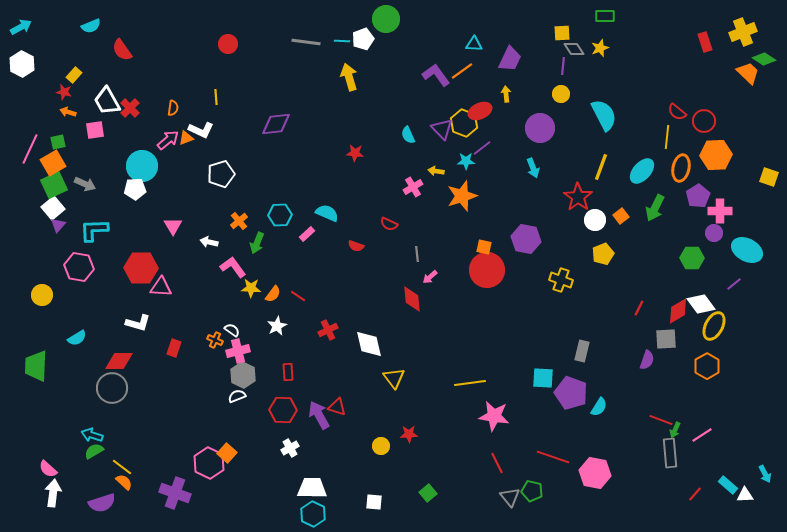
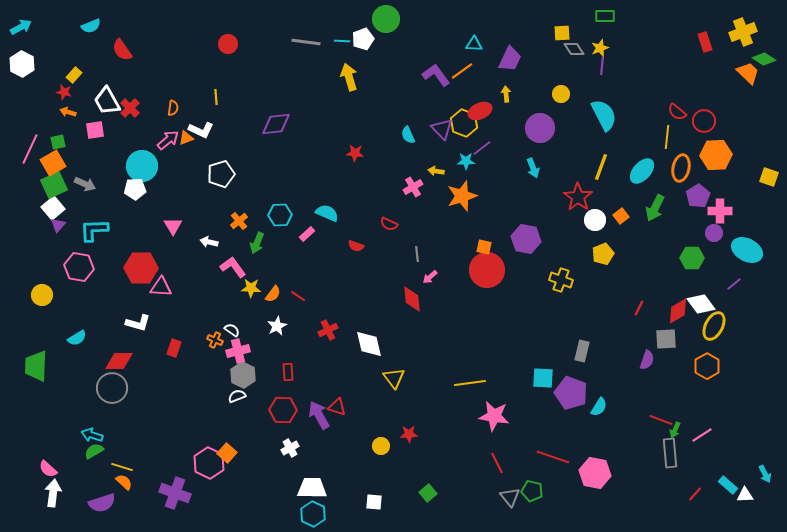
purple line at (563, 66): moved 39 px right
yellow line at (122, 467): rotated 20 degrees counterclockwise
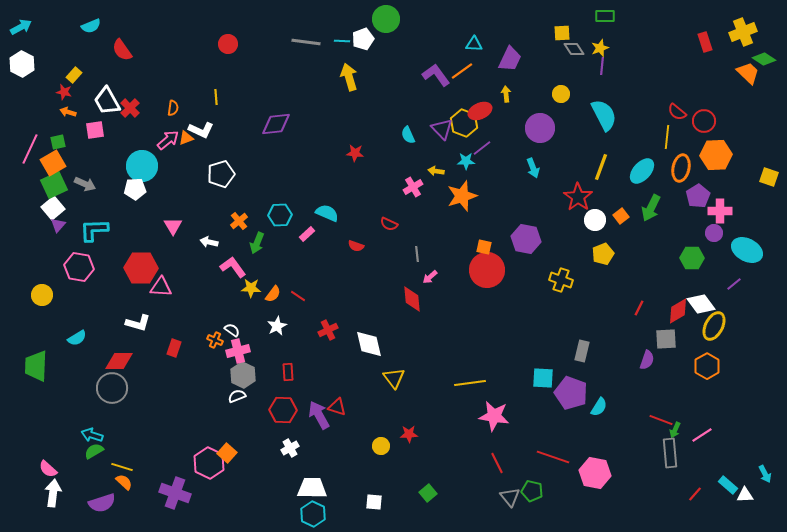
green arrow at (655, 208): moved 4 px left
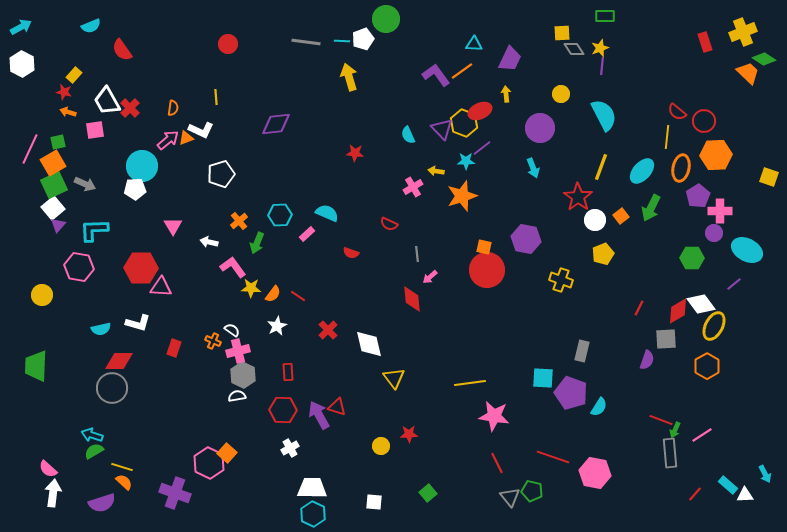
red semicircle at (356, 246): moved 5 px left, 7 px down
red cross at (328, 330): rotated 18 degrees counterclockwise
cyan semicircle at (77, 338): moved 24 px right, 9 px up; rotated 18 degrees clockwise
orange cross at (215, 340): moved 2 px left, 1 px down
white semicircle at (237, 396): rotated 12 degrees clockwise
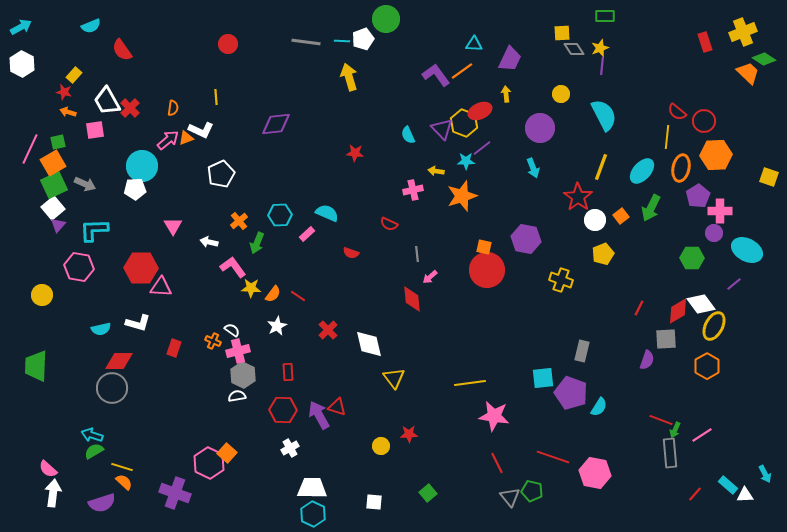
white pentagon at (221, 174): rotated 8 degrees counterclockwise
pink cross at (413, 187): moved 3 px down; rotated 18 degrees clockwise
cyan square at (543, 378): rotated 10 degrees counterclockwise
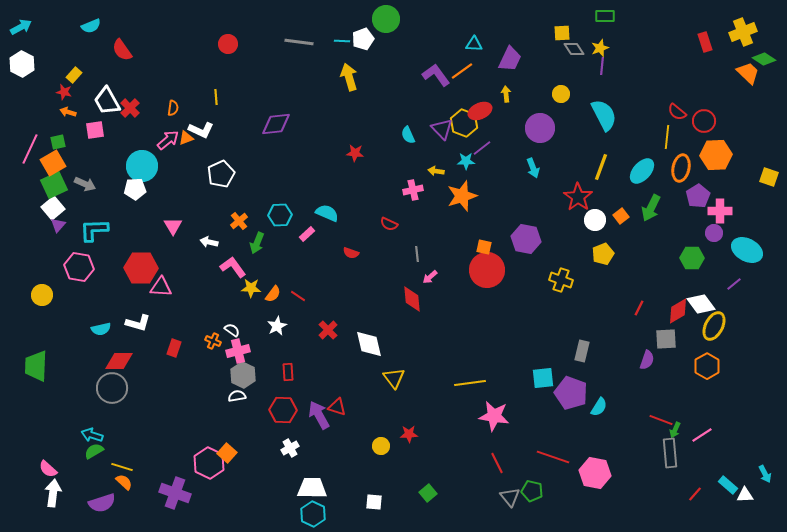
gray line at (306, 42): moved 7 px left
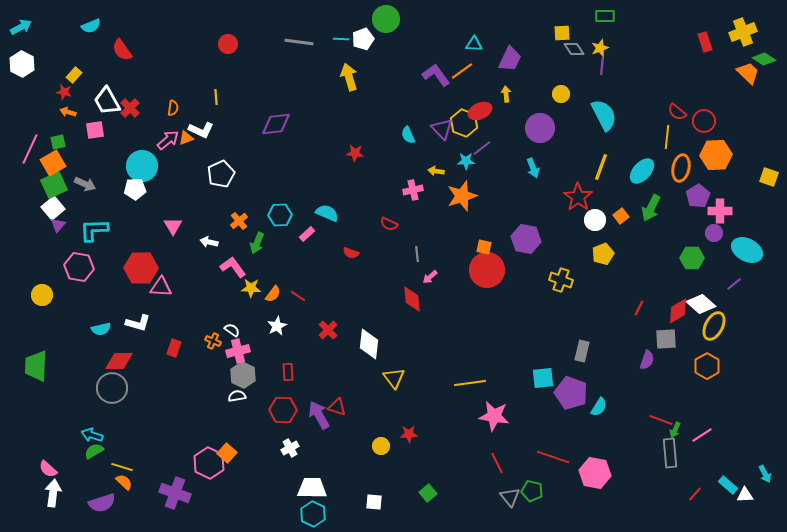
cyan line at (342, 41): moved 1 px left, 2 px up
white diamond at (701, 304): rotated 12 degrees counterclockwise
white diamond at (369, 344): rotated 20 degrees clockwise
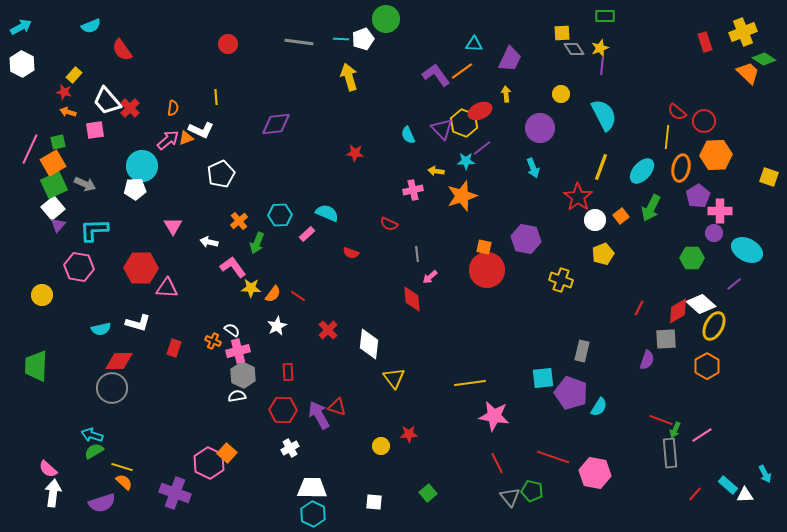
white trapezoid at (107, 101): rotated 12 degrees counterclockwise
pink triangle at (161, 287): moved 6 px right, 1 px down
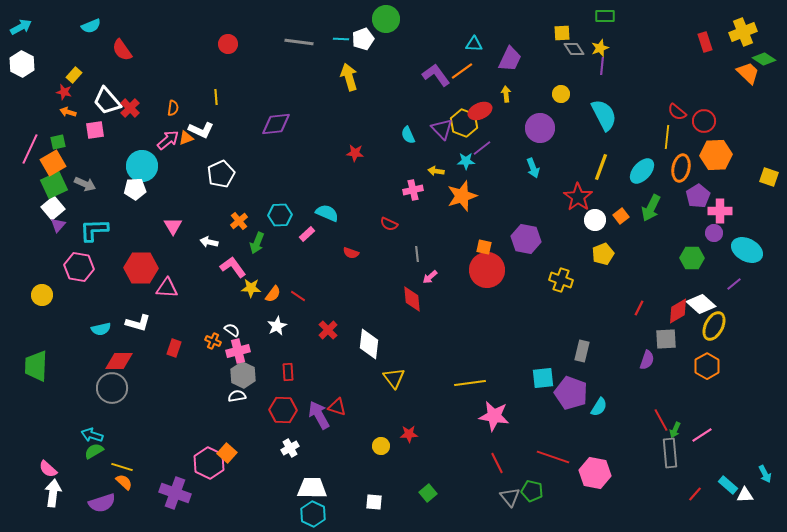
red line at (661, 420): rotated 40 degrees clockwise
